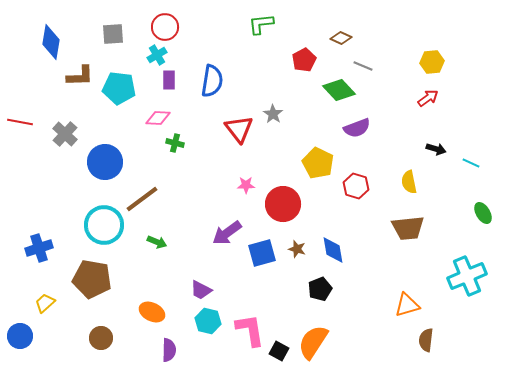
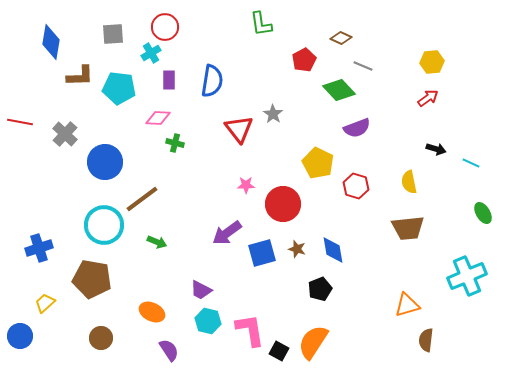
green L-shape at (261, 24): rotated 92 degrees counterclockwise
cyan cross at (157, 55): moved 6 px left, 2 px up
purple semicircle at (169, 350): rotated 35 degrees counterclockwise
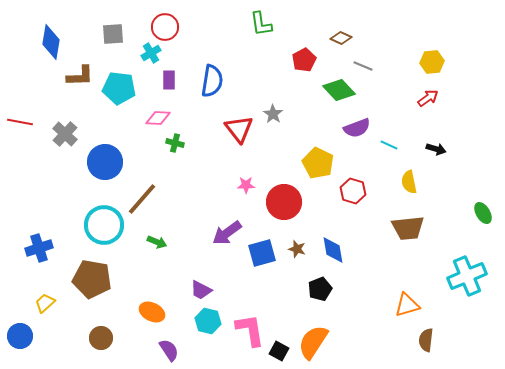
cyan line at (471, 163): moved 82 px left, 18 px up
red hexagon at (356, 186): moved 3 px left, 5 px down
brown line at (142, 199): rotated 12 degrees counterclockwise
red circle at (283, 204): moved 1 px right, 2 px up
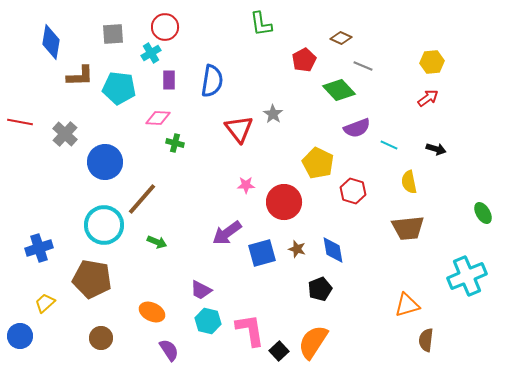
black square at (279, 351): rotated 18 degrees clockwise
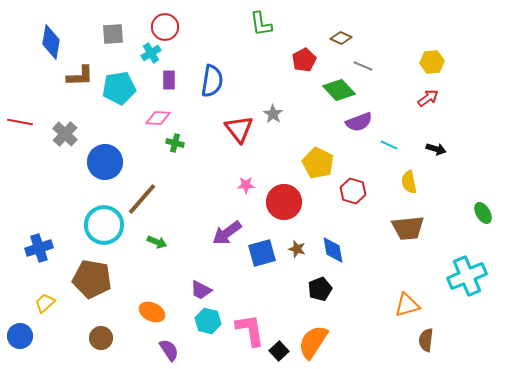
cyan pentagon at (119, 88): rotated 16 degrees counterclockwise
purple semicircle at (357, 128): moved 2 px right, 6 px up
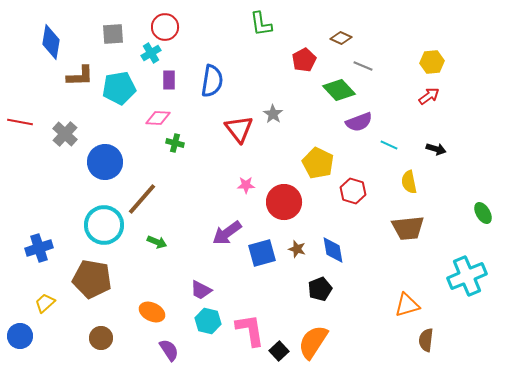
red arrow at (428, 98): moved 1 px right, 2 px up
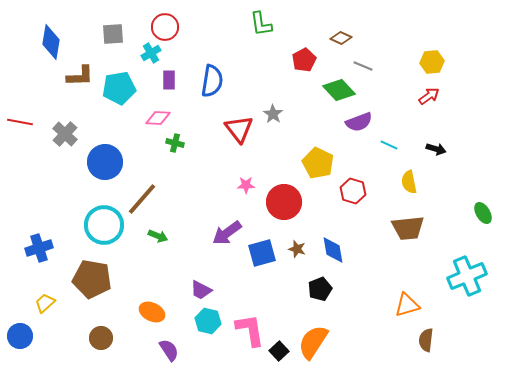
green arrow at (157, 242): moved 1 px right, 6 px up
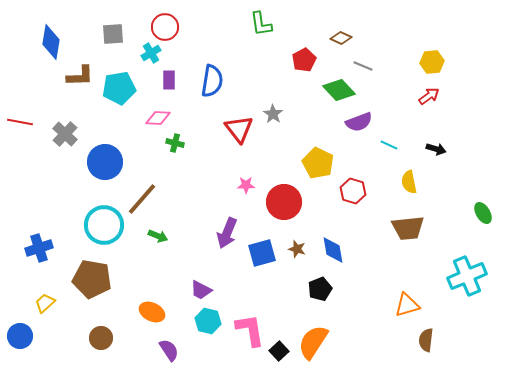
purple arrow at (227, 233): rotated 32 degrees counterclockwise
